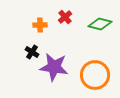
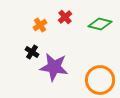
orange cross: rotated 32 degrees counterclockwise
orange circle: moved 5 px right, 5 px down
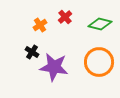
orange circle: moved 1 px left, 18 px up
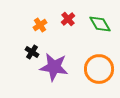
red cross: moved 3 px right, 2 px down
green diamond: rotated 45 degrees clockwise
orange circle: moved 7 px down
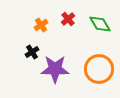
orange cross: moved 1 px right
black cross: rotated 24 degrees clockwise
purple star: moved 1 px right, 2 px down; rotated 8 degrees counterclockwise
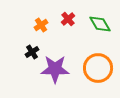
orange circle: moved 1 px left, 1 px up
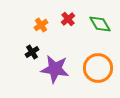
purple star: rotated 8 degrees clockwise
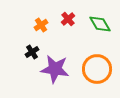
orange circle: moved 1 px left, 1 px down
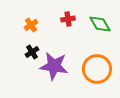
red cross: rotated 32 degrees clockwise
orange cross: moved 10 px left
purple star: moved 1 px left, 3 px up
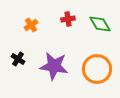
black cross: moved 14 px left, 7 px down; rotated 24 degrees counterclockwise
